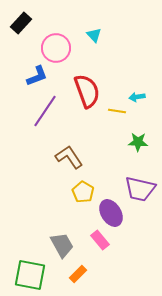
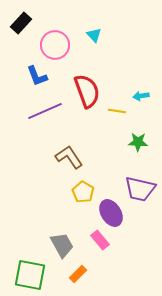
pink circle: moved 1 px left, 3 px up
blue L-shape: rotated 90 degrees clockwise
cyan arrow: moved 4 px right, 1 px up
purple line: rotated 32 degrees clockwise
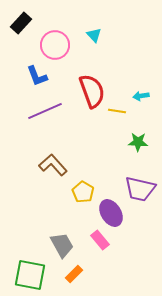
red semicircle: moved 5 px right
brown L-shape: moved 16 px left, 8 px down; rotated 8 degrees counterclockwise
orange rectangle: moved 4 px left
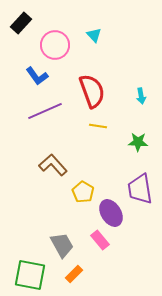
blue L-shape: rotated 15 degrees counterclockwise
cyan arrow: rotated 91 degrees counterclockwise
yellow line: moved 19 px left, 15 px down
purple trapezoid: rotated 68 degrees clockwise
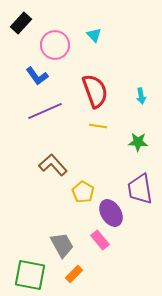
red semicircle: moved 3 px right
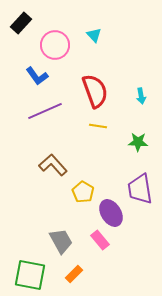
gray trapezoid: moved 1 px left, 4 px up
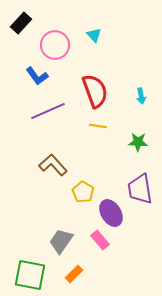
purple line: moved 3 px right
gray trapezoid: rotated 116 degrees counterclockwise
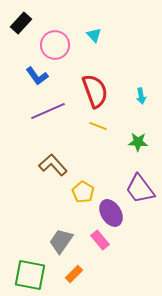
yellow line: rotated 12 degrees clockwise
purple trapezoid: rotated 28 degrees counterclockwise
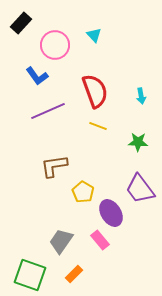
brown L-shape: moved 1 px right, 1 px down; rotated 56 degrees counterclockwise
green square: rotated 8 degrees clockwise
